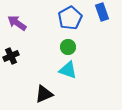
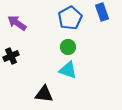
black triangle: rotated 30 degrees clockwise
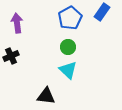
blue rectangle: rotated 54 degrees clockwise
purple arrow: rotated 48 degrees clockwise
cyan triangle: rotated 24 degrees clockwise
black triangle: moved 2 px right, 2 px down
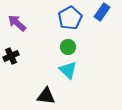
purple arrow: rotated 42 degrees counterclockwise
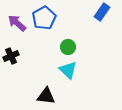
blue pentagon: moved 26 px left
